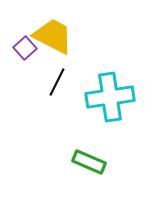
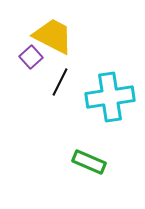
purple square: moved 6 px right, 9 px down
black line: moved 3 px right
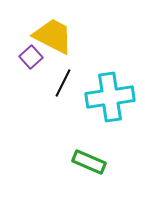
black line: moved 3 px right, 1 px down
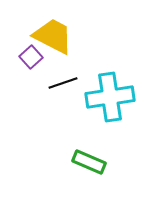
black line: rotated 44 degrees clockwise
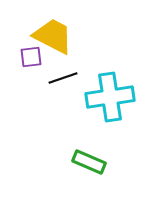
purple square: rotated 35 degrees clockwise
black line: moved 5 px up
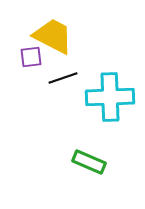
cyan cross: rotated 6 degrees clockwise
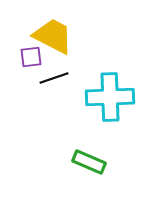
black line: moved 9 px left
